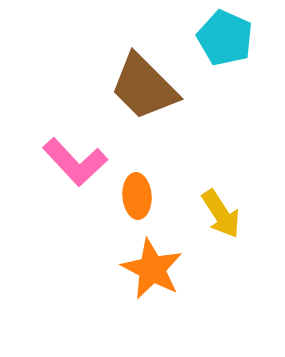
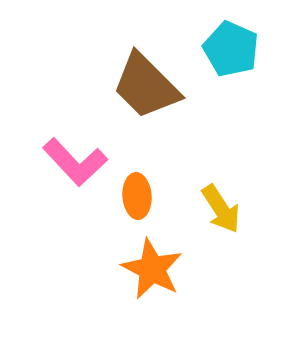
cyan pentagon: moved 6 px right, 11 px down
brown trapezoid: moved 2 px right, 1 px up
yellow arrow: moved 5 px up
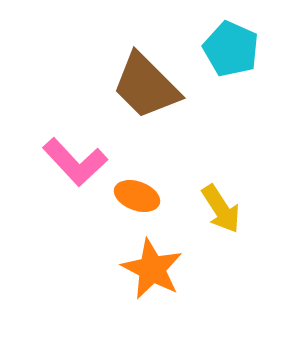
orange ellipse: rotated 66 degrees counterclockwise
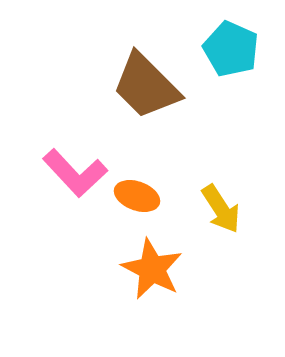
pink L-shape: moved 11 px down
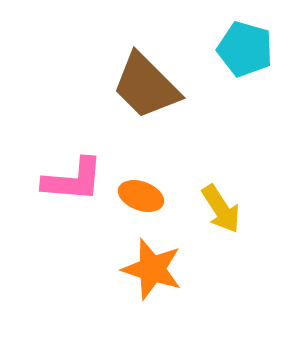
cyan pentagon: moved 14 px right; rotated 8 degrees counterclockwise
pink L-shape: moved 2 px left, 7 px down; rotated 42 degrees counterclockwise
orange ellipse: moved 4 px right
orange star: rotated 10 degrees counterclockwise
